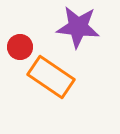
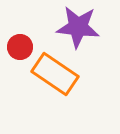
orange rectangle: moved 4 px right, 3 px up
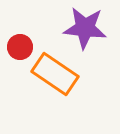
purple star: moved 7 px right, 1 px down
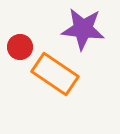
purple star: moved 2 px left, 1 px down
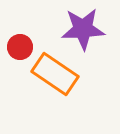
purple star: rotated 9 degrees counterclockwise
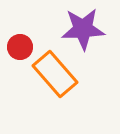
orange rectangle: rotated 15 degrees clockwise
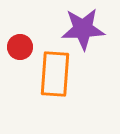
orange rectangle: rotated 45 degrees clockwise
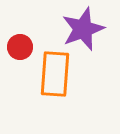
purple star: rotated 18 degrees counterclockwise
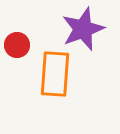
red circle: moved 3 px left, 2 px up
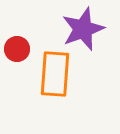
red circle: moved 4 px down
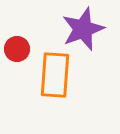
orange rectangle: moved 1 px down
